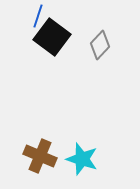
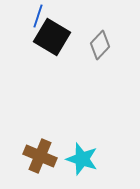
black square: rotated 6 degrees counterclockwise
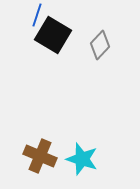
blue line: moved 1 px left, 1 px up
black square: moved 1 px right, 2 px up
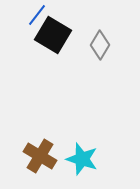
blue line: rotated 20 degrees clockwise
gray diamond: rotated 12 degrees counterclockwise
brown cross: rotated 8 degrees clockwise
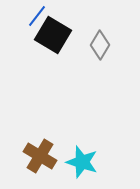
blue line: moved 1 px down
cyan star: moved 3 px down
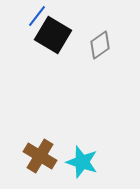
gray diamond: rotated 24 degrees clockwise
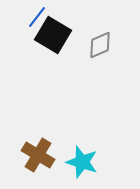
blue line: moved 1 px down
gray diamond: rotated 12 degrees clockwise
brown cross: moved 2 px left, 1 px up
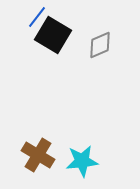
cyan star: moved 1 px up; rotated 24 degrees counterclockwise
